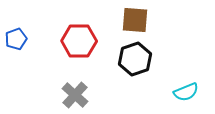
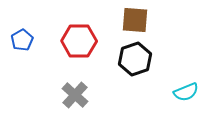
blue pentagon: moved 6 px right, 1 px down; rotated 10 degrees counterclockwise
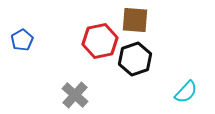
red hexagon: moved 21 px right; rotated 12 degrees counterclockwise
cyan semicircle: rotated 25 degrees counterclockwise
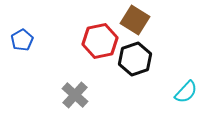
brown square: rotated 28 degrees clockwise
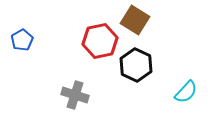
black hexagon: moved 1 px right, 6 px down; rotated 16 degrees counterclockwise
gray cross: rotated 24 degrees counterclockwise
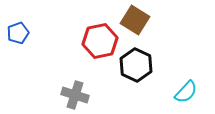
blue pentagon: moved 4 px left, 7 px up; rotated 10 degrees clockwise
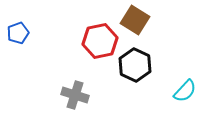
black hexagon: moved 1 px left
cyan semicircle: moved 1 px left, 1 px up
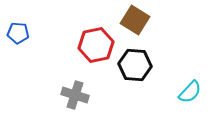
blue pentagon: rotated 25 degrees clockwise
red hexagon: moved 4 px left, 4 px down
black hexagon: rotated 20 degrees counterclockwise
cyan semicircle: moved 5 px right, 1 px down
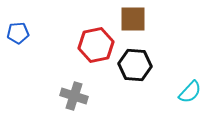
brown square: moved 2 px left, 1 px up; rotated 32 degrees counterclockwise
blue pentagon: rotated 10 degrees counterclockwise
gray cross: moved 1 px left, 1 px down
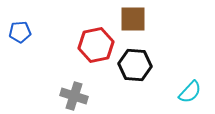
blue pentagon: moved 2 px right, 1 px up
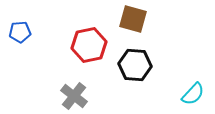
brown square: rotated 16 degrees clockwise
red hexagon: moved 7 px left
cyan semicircle: moved 3 px right, 2 px down
gray cross: rotated 20 degrees clockwise
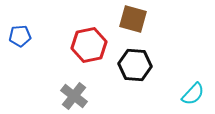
blue pentagon: moved 4 px down
